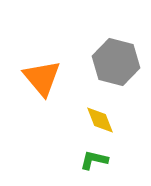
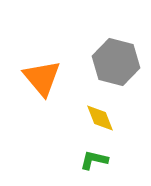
yellow diamond: moved 2 px up
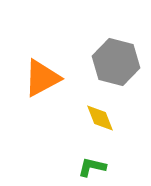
orange triangle: rotated 42 degrees clockwise
green L-shape: moved 2 px left, 7 px down
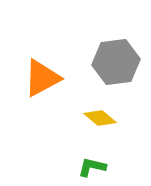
gray hexagon: rotated 21 degrees counterclockwise
yellow diamond: rotated 28 degrees counterclockwise
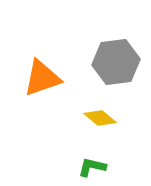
orange triangle: rotated 9 degrees clockwise
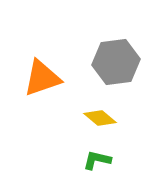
green L-shape: moved 5 px right, 7 px up
